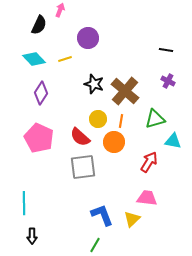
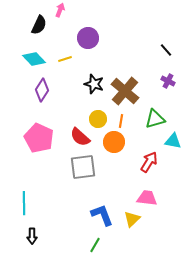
black line: rotated 40 degrees clockwise
purple diamond: moved 1 px right, 3 px up
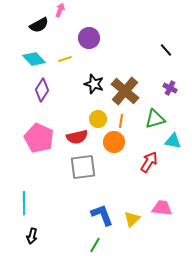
black semicircle: rotated 36 degrees clockwise
purple circle: moved 1 px right
purple cross: moved 2 px right, 7 px down
red semicircle: moved 3 px left; rotated 55 degrees counterclockwise
pink trapezoid: moved 15 px right, 10 px down
black arrow: rotated 14 degrees clockwise
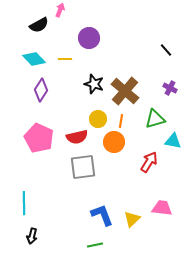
yellow line: rotated 16 degrees clockwise
purple diamond: moved 1 px left
green line: rotated 49 degrees clockwise
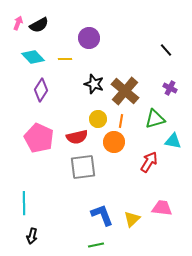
pink arrow: moved 42 px left, 13 px down
cyan diamond: moved 1 px left, 2 px up
green line: moved 1 px right
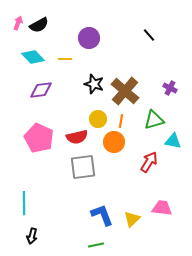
black line: moved 17 px left, 15 px up
purple diamond: rotated 50 degrees clockwise
green triangle: moved 1 px left, 1 px down
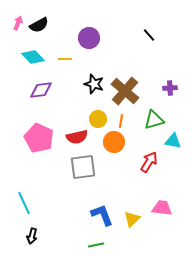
purple cross: rotated 32 degrees counterclockwise
cyan line: rotated 25 degrees counterclockwise
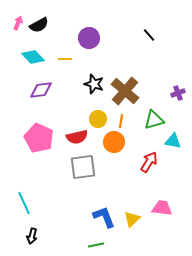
purple cross: moved 8 px right, 5 px down; rotated 16 degrees counterclockwise
blue L-shape: moved 2 px right, 2 px down
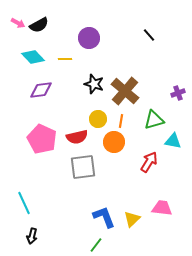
pink arrow: rotated 96 degrees clockwise
pink pentagon: moved 3 px right, 1 px down
green line: rotated 42 degrees counterclockwise
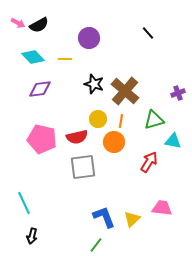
black line: moved 1 px left, 2 px up
purple diamond: moved 1 px left, 1 px up
pink pentagon: rotated 12 degrees counterclockwise
